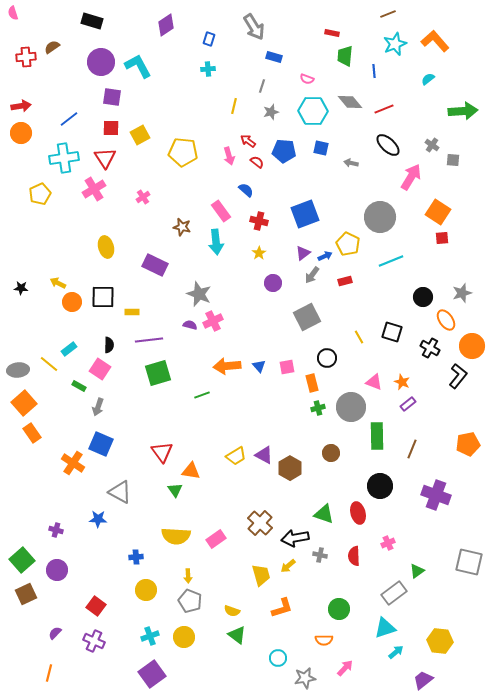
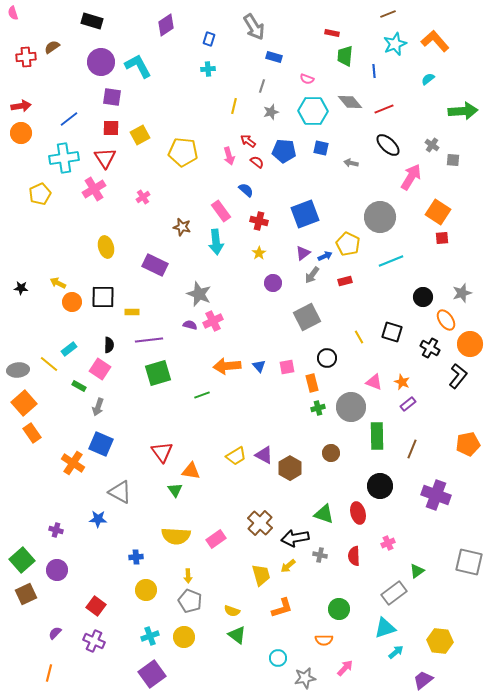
orange circle at (472, 346): moved 2 px left, 2 px up
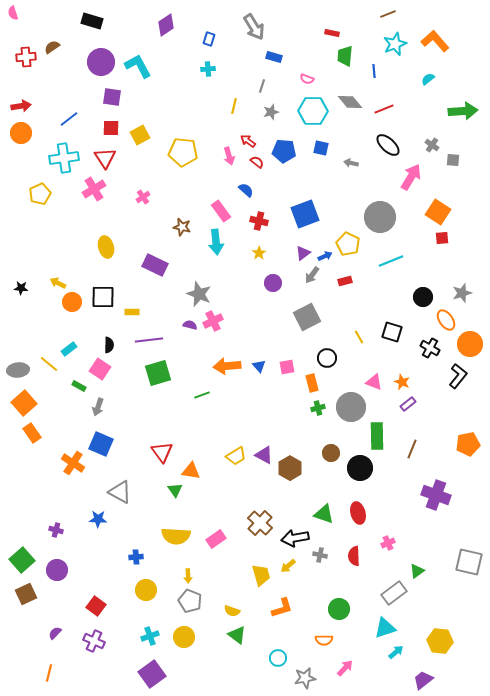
black circle at (380, 486): moved 20 px left, 18 px up
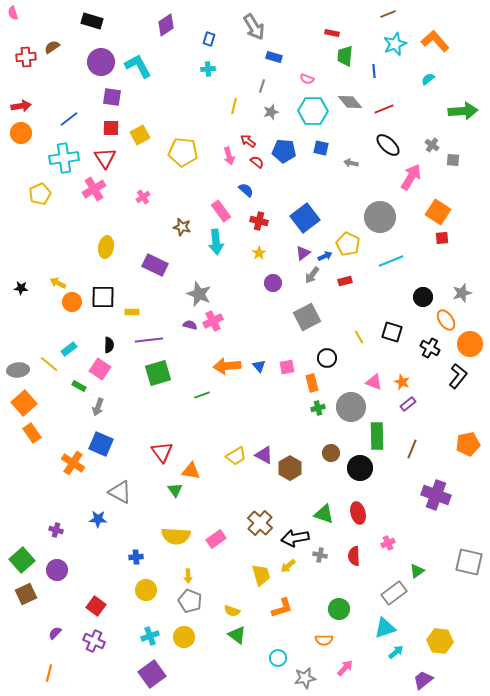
blue square at (305, 214): moved 4 px down; rotated 16 degrees counterclockwise
yellow ellipse at (106, 247): rotated 25 degrees clockwise
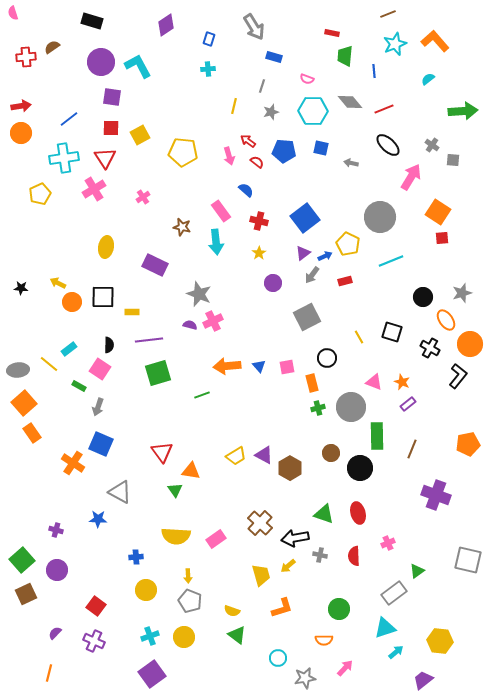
gray square at (469, 562): moved 1 px left, 2 px up
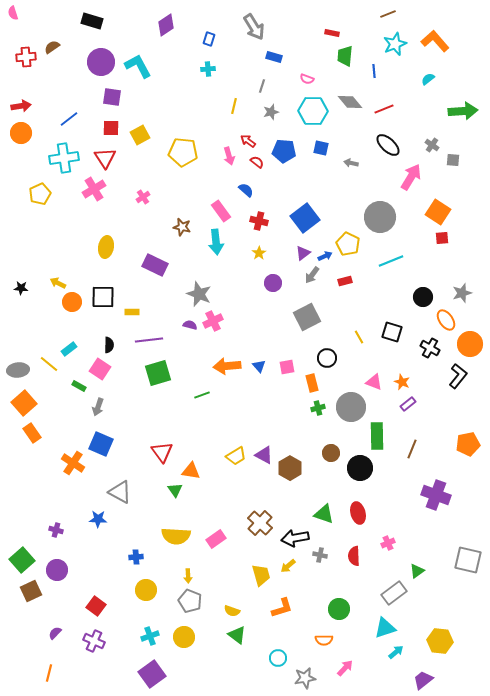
brown square at (26, 594): moved 5 px right, 3 px up
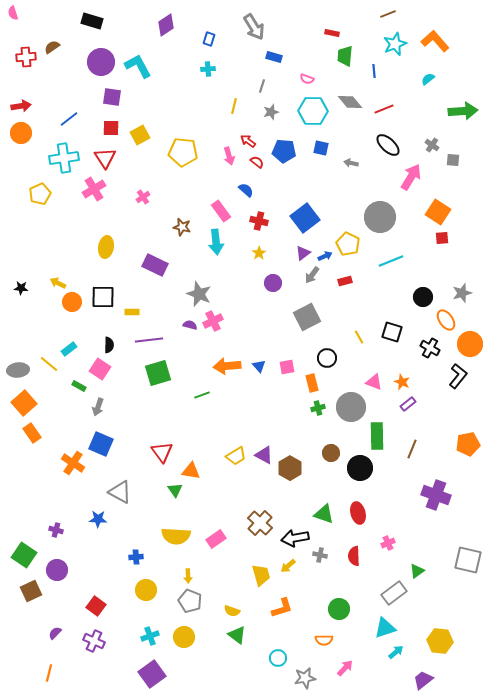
green square at (22, 560): moved 2 px right, 5 px up; rotated 15 degrees counterclockwise
